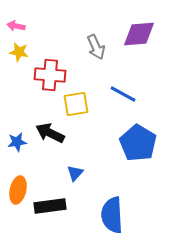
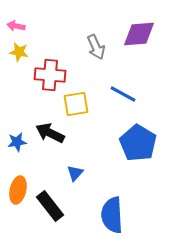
black rectangle: rotated 60 degrees clockwise
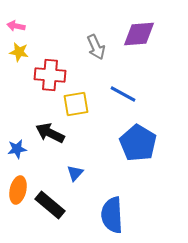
blue star: moved 7 px down
black rectangle: moved 1 px up; rotated 12 degrees counterclockwise
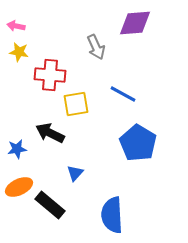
purple diamond: moved 4 px left, 11 px up
orange ellipse: moved 1 px right, 3 px up; rotated 52 degrees clockwise
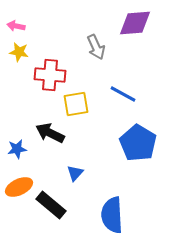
black rectangle: moved 1 px right
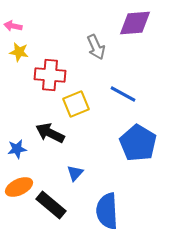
pink arrow: moved 3 px left
yellow square: rotated 12 degrees counterclockwise
blue semicircle: moved 5 px left, 4 px up
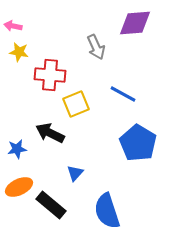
blue semicircle: rotated 15 degrees counterclockwise
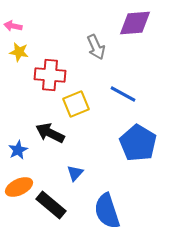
blue star: moved 1 px right, 1 px down; rotated 18 degrees counterclockwise
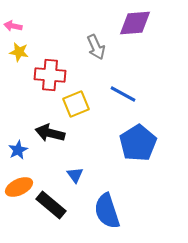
black arrow: rotated 12 degrees counterclockwise
blue pentagon: rotated 9 degrees clockwise
blue triangle: moved 2 px down; rotated 18 degrees counterclockwise
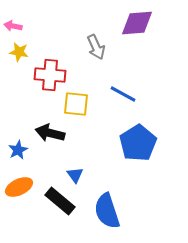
purple diamond: moved 2 px right
yellow square: rotated 28 degrees clockwise
black rectangle: moved 9 px right, 4 px up
